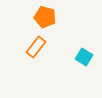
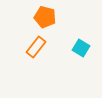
cyan square: moved 3 px left, 9 px up
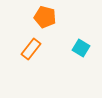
orange rectangle: moved 5 px left, 2 px down
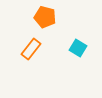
cyan square: moved 3 px left
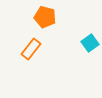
cyan square: moved 12 px right, 5 px up; rotated 24 degrees clockwise
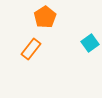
orange pentagon: rotated 25 degrees clockwise
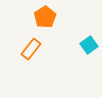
cyan square: moved 1 px left, 2 px down
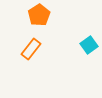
orange pentagon: moved 6 px left, 2 px up
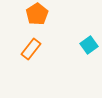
orange pentagon: moved 2 px left, 1 px up
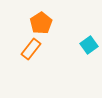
orange pentagon: moved 4 px right, 9 px down
